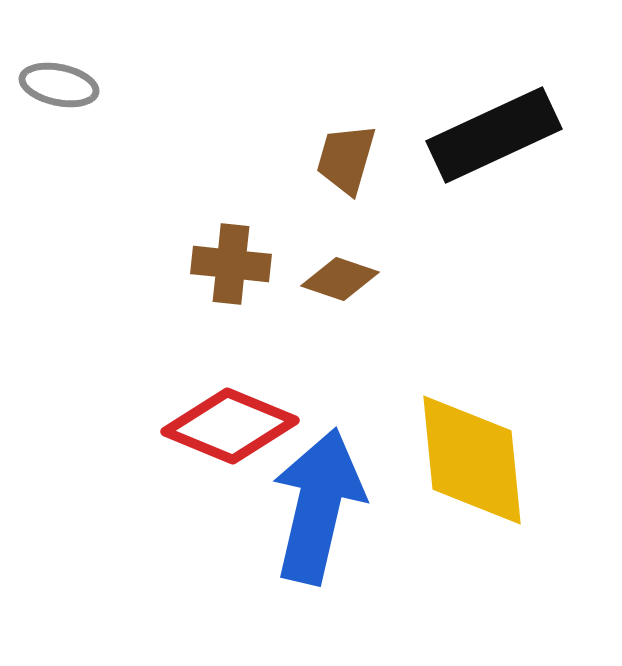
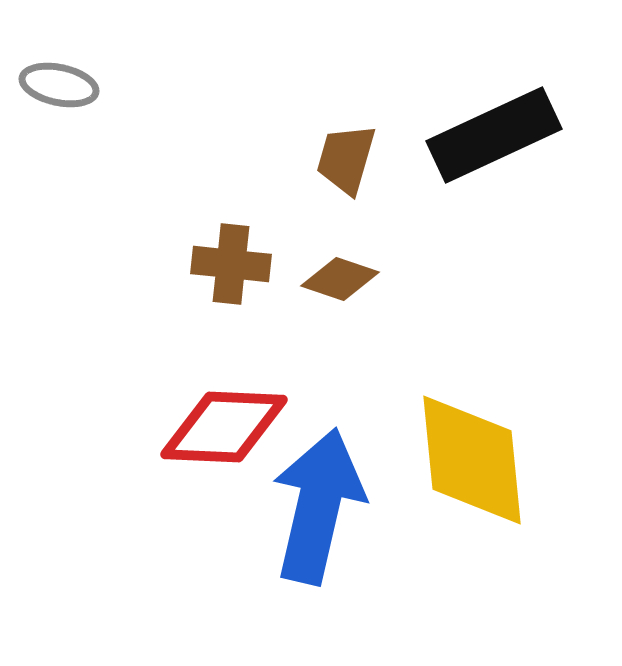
red diamond: moved 6 px left, 1 px down; rotated 20 degrees counterclockwise
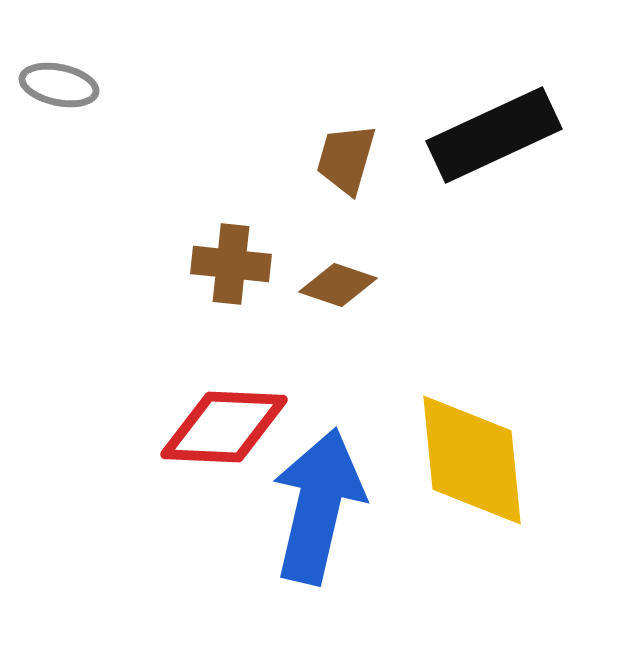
brown diamond: moved 2 px left, 6 px down
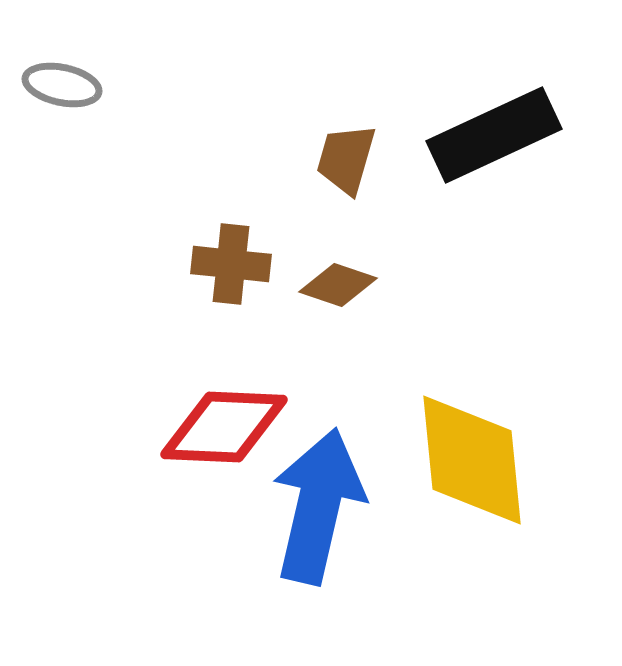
gray ellipse: moved 3 px right
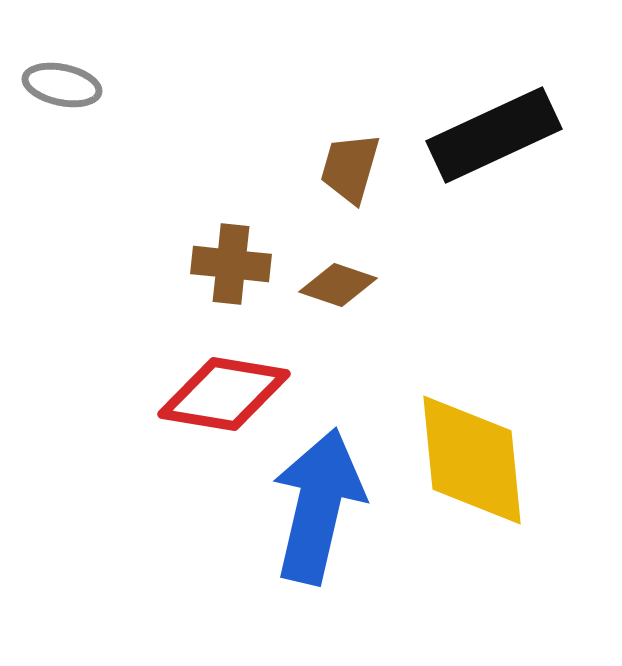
brown trapezoid: moved 4 px right, 9 px down
red diamond: moved 33 px up; rotated 7 degrees clockwise
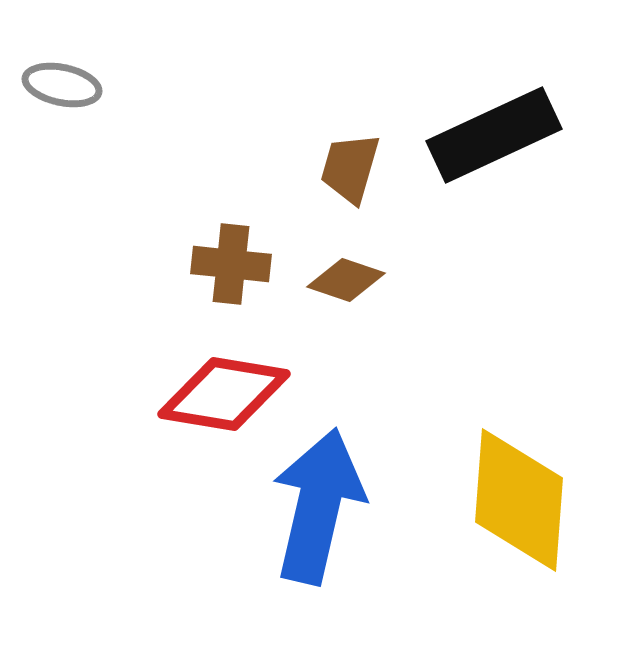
brown diamond: moved 8 px right, 5 px up
yellow diamond: moved 47 px right, 40 px down; rotated 10 degrees clockwise
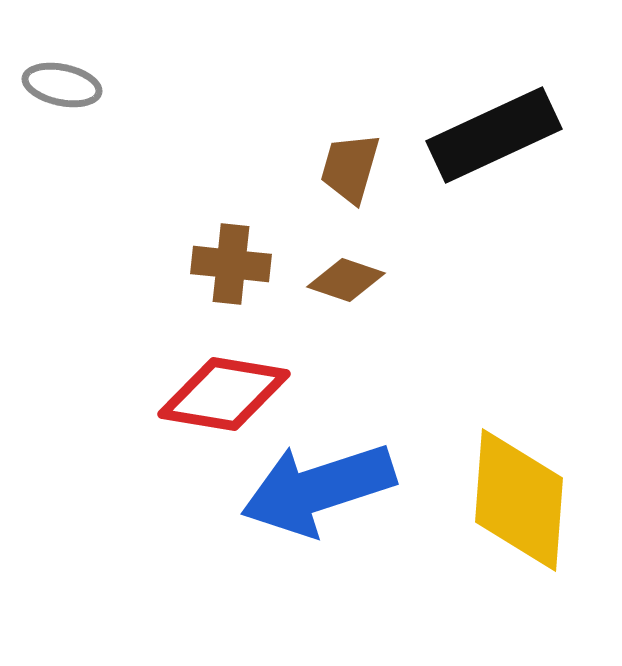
blue arrow: moved 17 px up; rotated 121 degrees counterclockwise
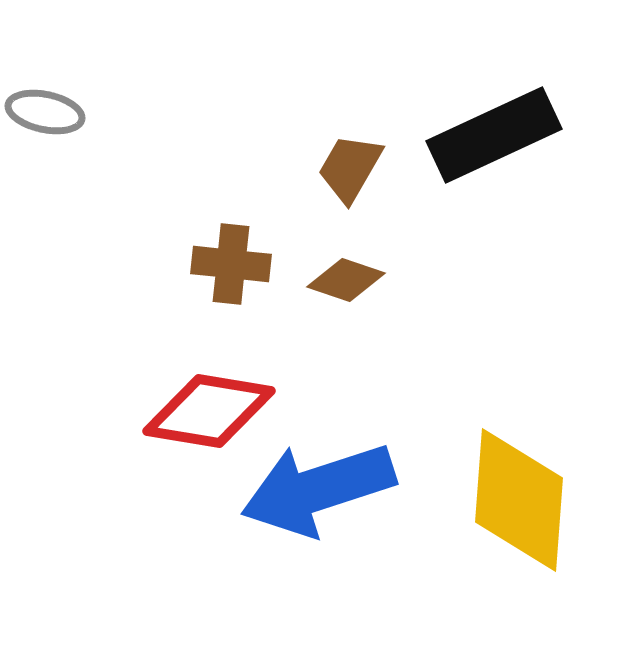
gray ellipse: moved 17 px left, 27 px down
brown trapezoid: rotated 14 degrees clockwise
red diamond: moved 15 px left, 17 px down
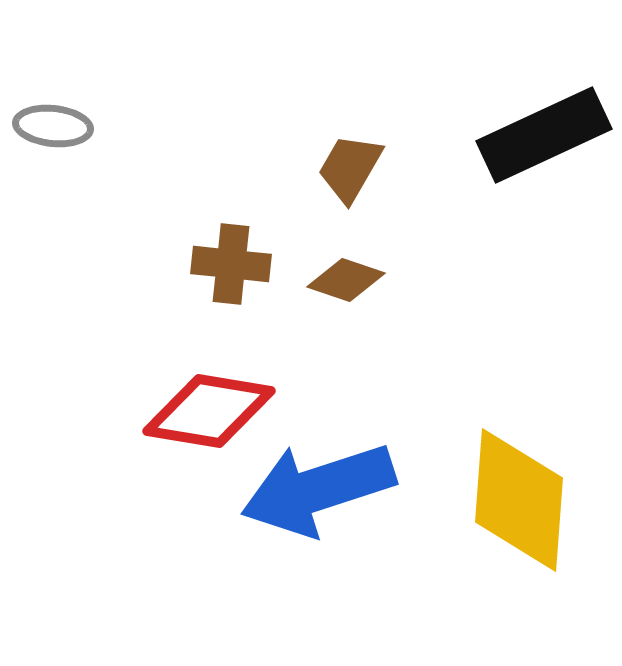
gray ellipse: moved 8 px right, 14 px down; rotated 6 degrees counterclockwise
black rectangle: moved 50 px right
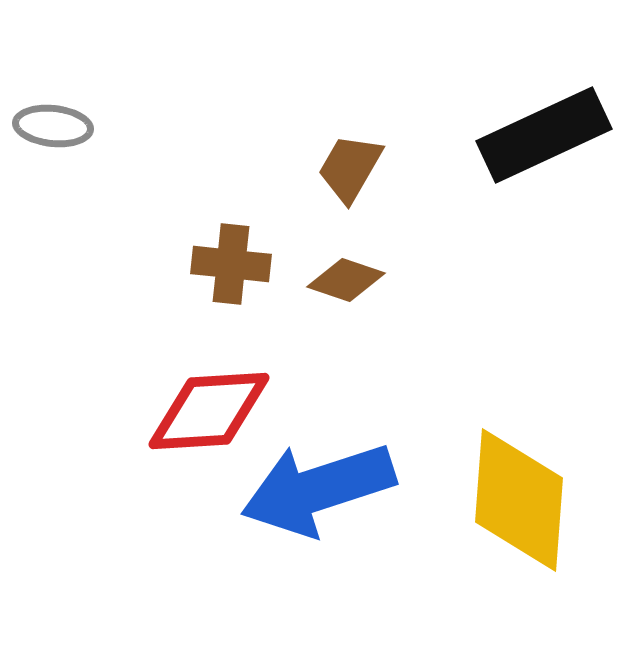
red diamond: rotated 13 degrees counterclockwise
